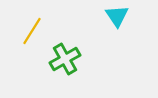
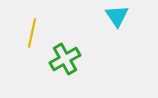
yellow line: moved 2 px down; rotated 20 degrees counterclockwise
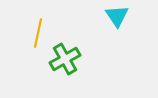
yellow line: moved 6 px right
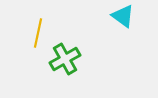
cyan triangle: moved 6 px right; rotated 20 degrees counterclockwise
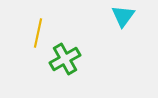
cyan triangle: rotated 30 degrees clockwise
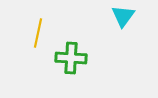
green cross: moved 6 px right, 1 px up; rotated 32 degrees clockwise
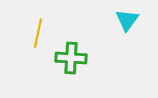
cyan triangle: moved 4 px right, 4 px down
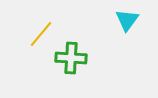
yellow line: moved 3 px right, 1 px down; rotated 28 degrees clockwise
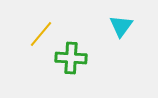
cyan triangle: moved 6 px left, 6 px down
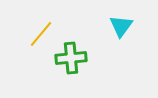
green cross: rotated 8 degrees counterclockwise
